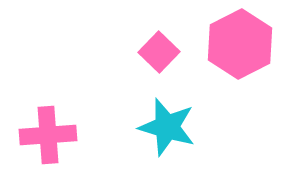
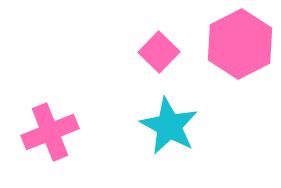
cyan star: moved 2 px right, 1 px up; rotated 12 degrees clockwise
pink cross: moved 2 px right, 3 px up; rotated 18 degrees counterclockwise
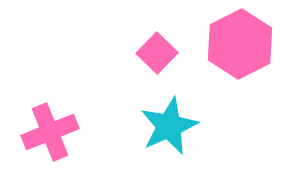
pink square: moved 2 px left, 1 px down
cyan star: rotated 20 degrees clockwise
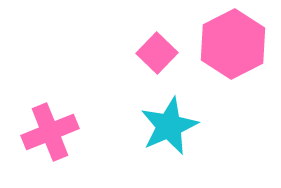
pink hexagon: moved 7 px left
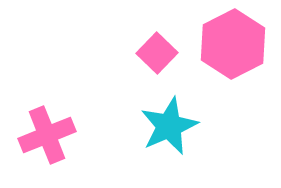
pink cross: moved 3 px left, 3 px down
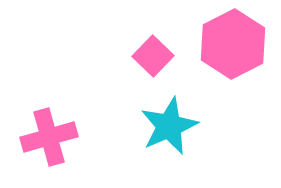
pink square: moved 4 px left, 3 px down
pink cross: moved 2 px right, 2 px down; rotated 6 degrees clockwise
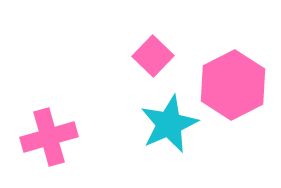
pink hexagon: moved 41 px down
cyan star: moved 2 px up
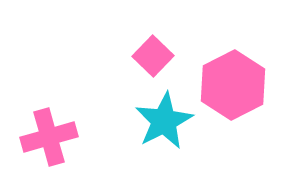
cyan star: moved 5 px left, 3 px up; rotated 4 degrees counterclockwise
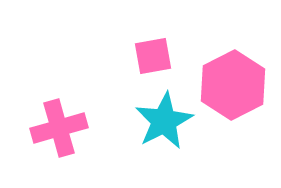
pink square: rotated 36 degrees clockwise
pink cross: moved 10 px right, 9 px up
